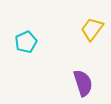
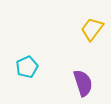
cyan pentagon: moved 1 px right, 25 px down
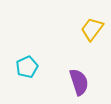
purple semicircle: moved 4 px left, 1 px up
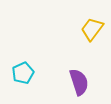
cyan pentagon: moved 4 px left, 6 px down
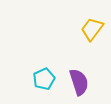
cyan pentagon: moved 21 px right, 6 px down
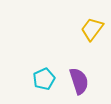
purple semicircle: moved 1 px up
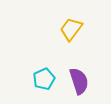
yellow trapezoid: moved 21 px left
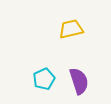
yellow trapezoid: rotated 40 degrees clockwise
